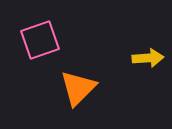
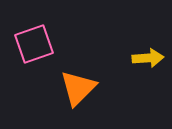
pink square: moved 6 px left, 4 px down
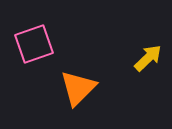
yellow arrow: rotated 40 degrees counterclockwise
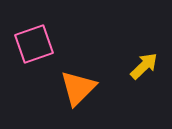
yellow arrow: moved 4 px left, 8 px down
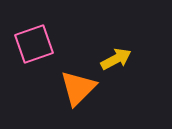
yellow arrow: moved 28 px left, 7 px up; rotated 16 degrees clockwise
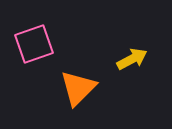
yellow arrow: moved 16 px right
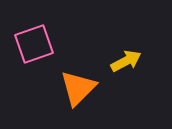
yellow arrow: moved 6 px left, 2 px down
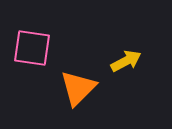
pink square: moved 2 px left, 4 px down; rotated 27 degrees clockwise
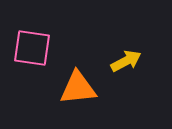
orange triangle: rotated 39 degrees clockwise
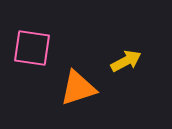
orange triangle: rotated 12 degrees counterclockwise
